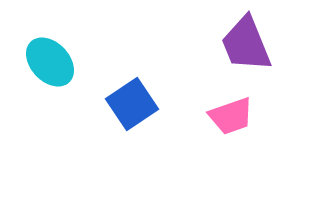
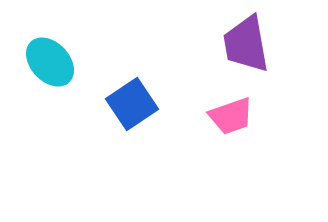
purple trapezoid: rotated 12 degrees clockwise
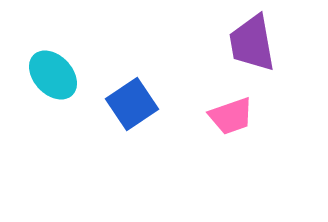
purple trapezoid: moved 6 px right, 1 px up
cyan ellipse: moved 3 px right, 13 px down
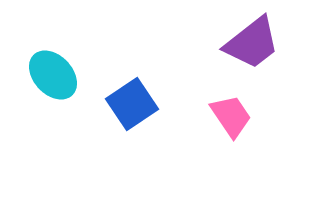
purple trapezoid: rotated 118 degrees counterclockwise
pink trapezoid: rotated 105 degrees counterclockwise
